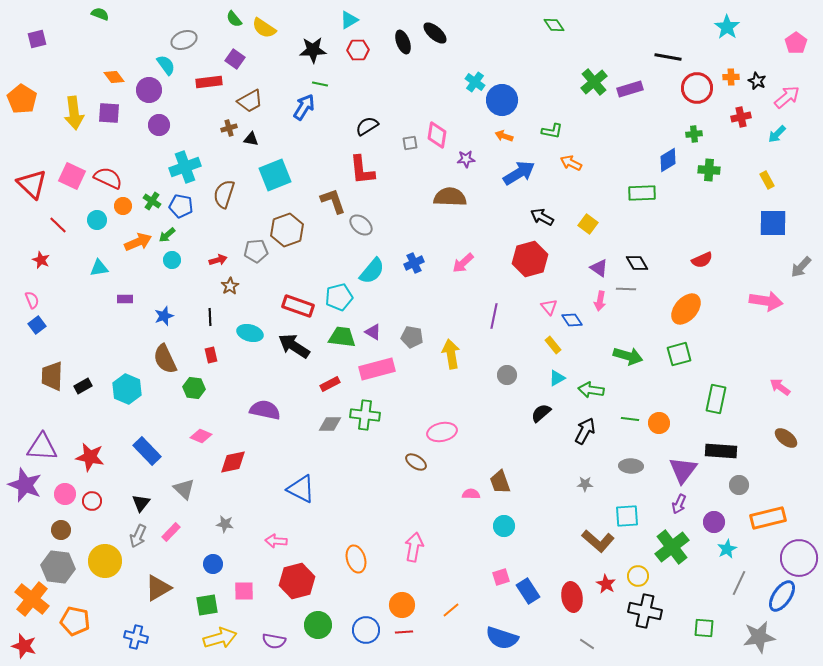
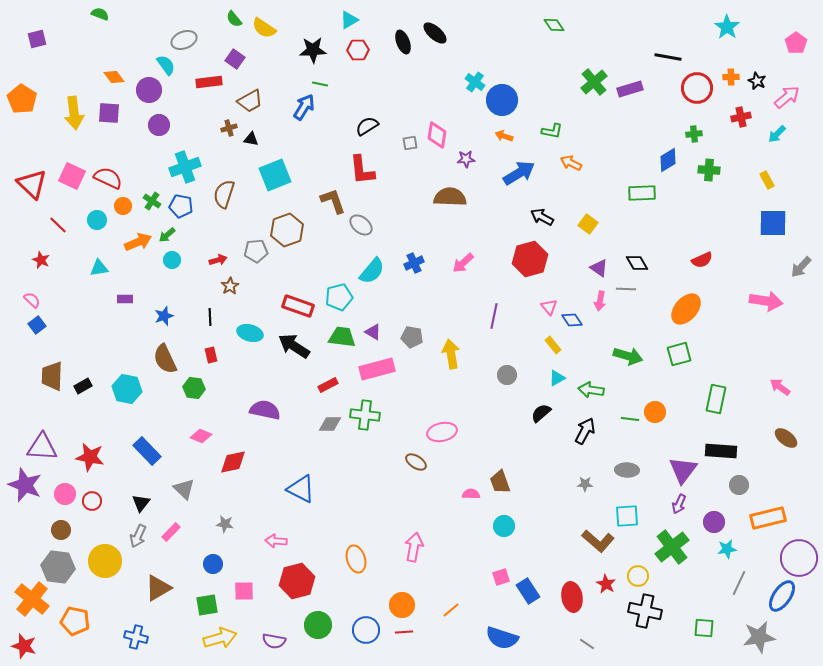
pink semicircle at (32, 300): rotated 24 degrees counterclockwise
red rectangle at (330, 384): moved 2 px left, 1 px down
cyan hexagon at (127, 389): rotated 12 degrees counterclockwise
orange circle at (659, 423): moved 4 px left, 11 px up
gray ellipse at (631, 466): moved 4 px left, 4 px down
cyan star at (727, 549): rotated 18 degrees clockwise
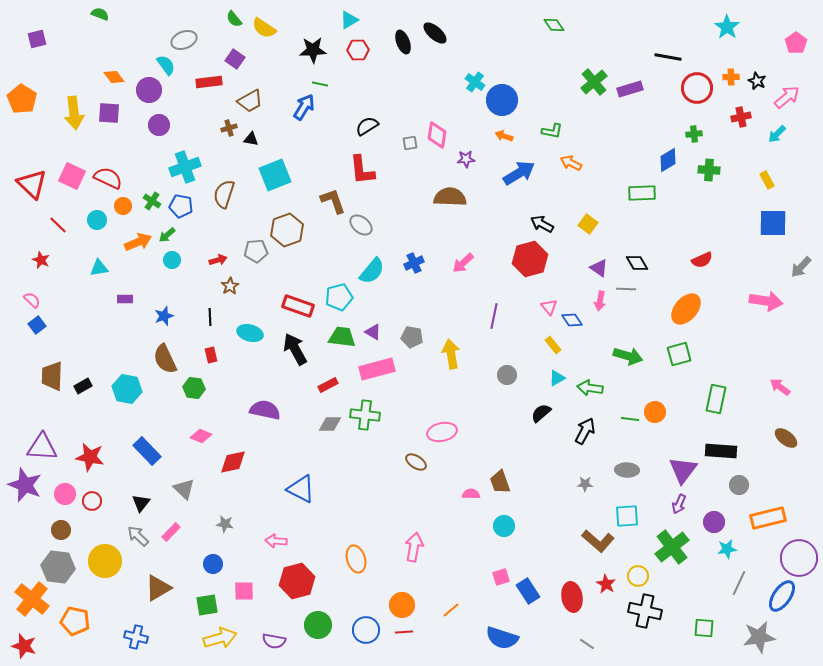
black arrow at (542, 217): moved 7 px down
black arrow at (294, 346): moved 1 px right, 3 px down; rotated 28 degrees clockwise
green arrow at (591, 390): moved 1 px left, 2 px up
gray arrow at (138, 536): rotated 110 degrees clockwise
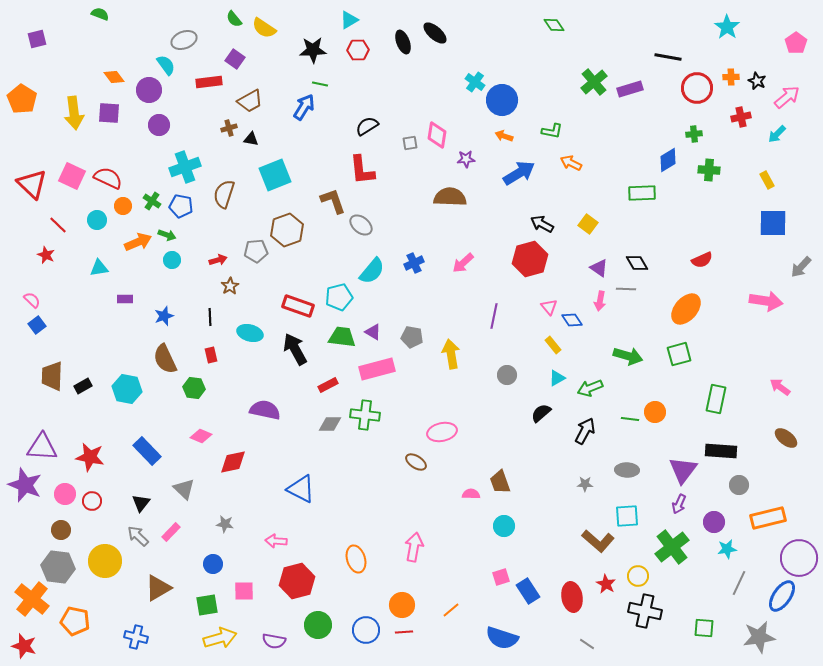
green arrow at (167, 235): rotated 120 degrees counterclockwise
red star at (41, 260): moved 5 px right, 5 px up
green arrow at (590, 388): rotated 30 degrees counterclockwise
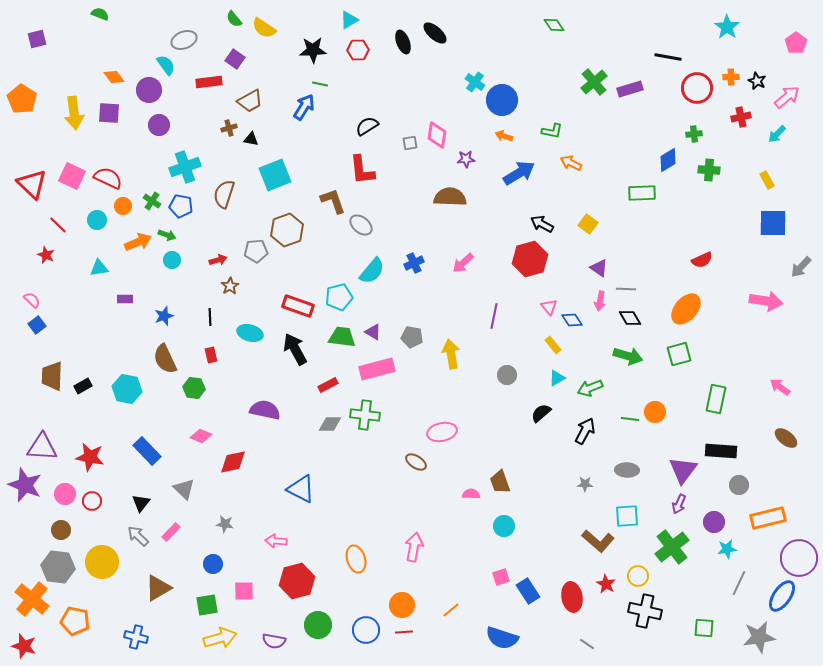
black diamond at (637, 263): moved 7 px left, 55 px down
yellow circle at (105, 561): moved 3 px left, 1 px down
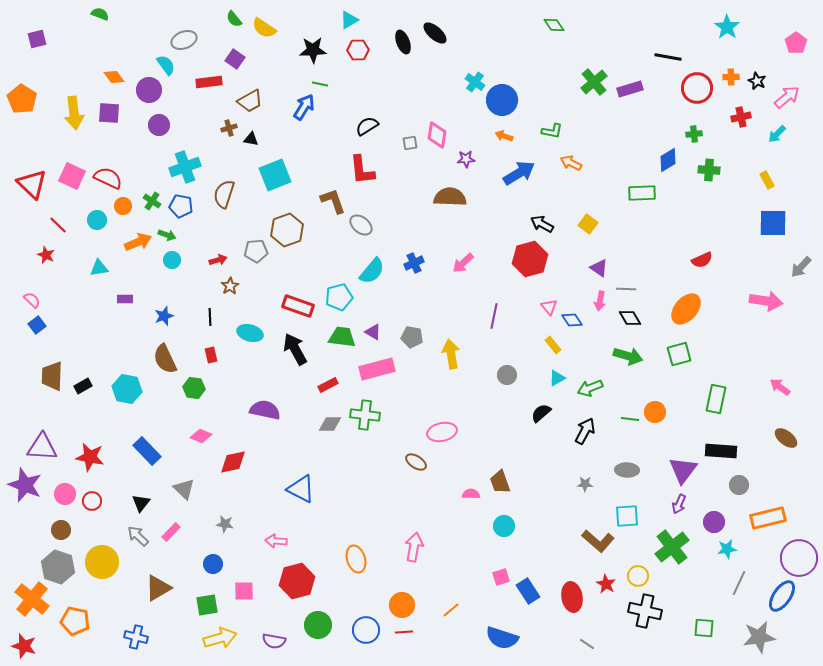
gray hexagon at (58, 567): rotated 12 degrees clockwise
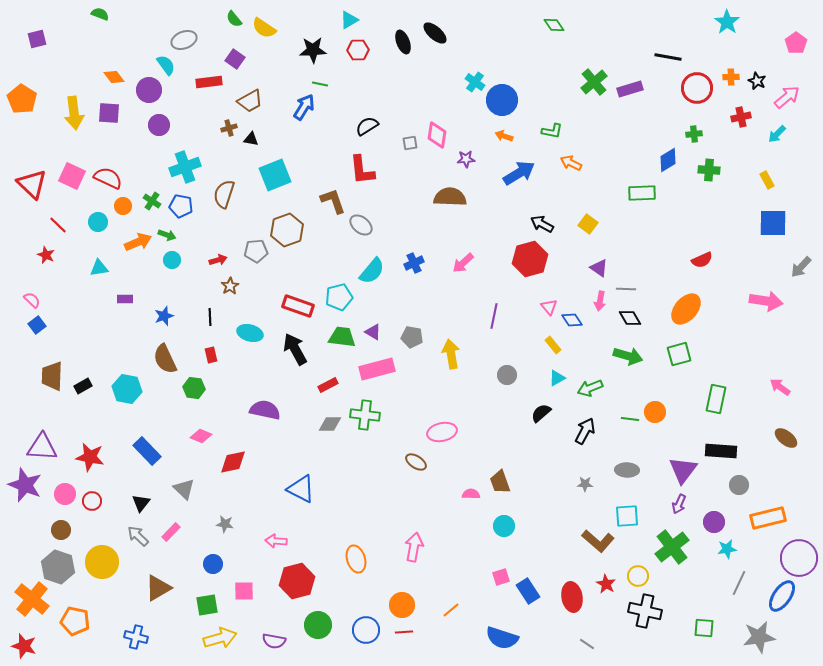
cyan star at (727, 27): moved 5 px up
cyan circle at (97, 220): moved 1 px right, 2 px down
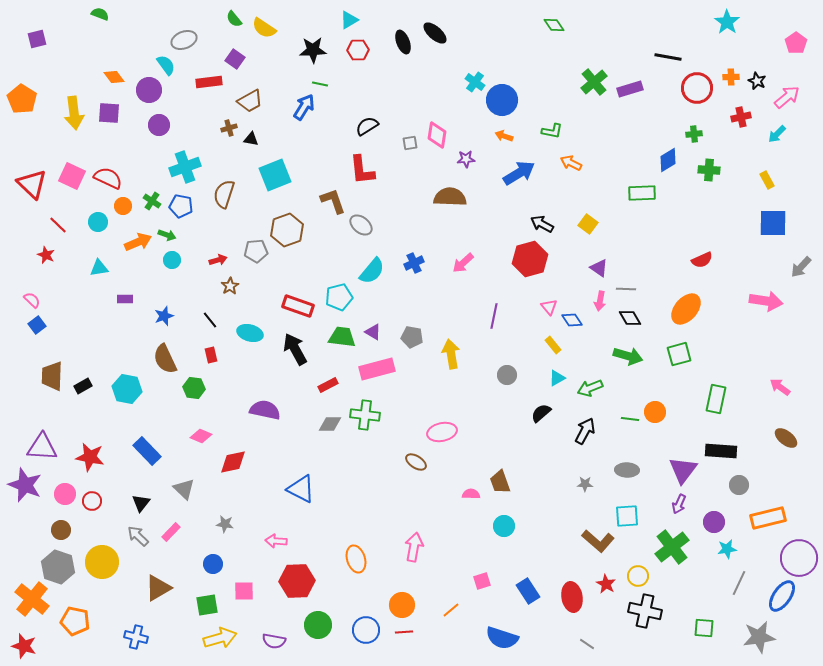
black line at (210, 317): moved 3 px down; rotated 36 degrees counterclockwise
pink square at (501, 577): moved 19 px left, 4 px down
red hexagon at (297, 581): rotated 12 degrees clockwise
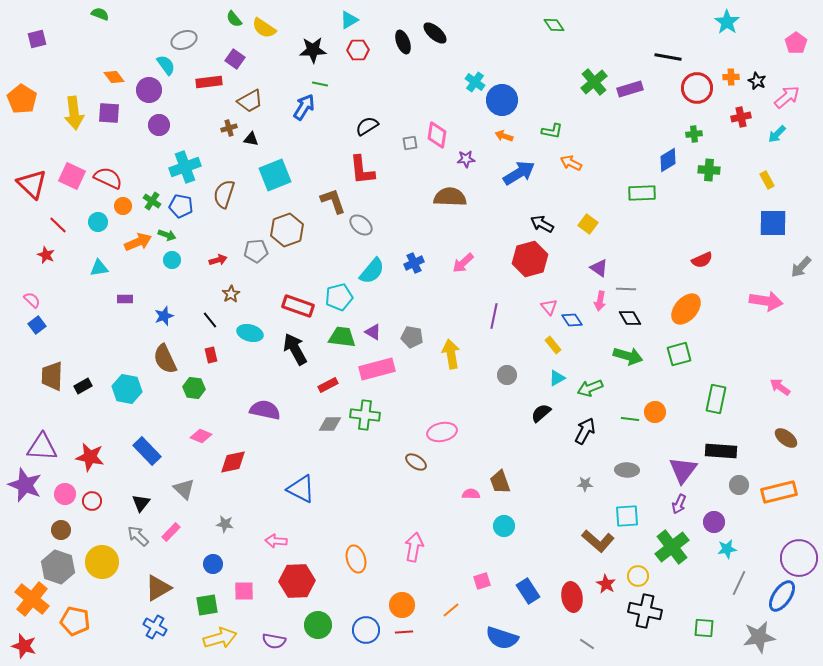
brown star at (230, 286): moved 1 px right, 8 px down
orange rectangle at (768, 518): moved 11 px right, 26 px up
blue cross at (136, 637): moved 19 px right, 10 px up; rotated 15 degrees clockwise
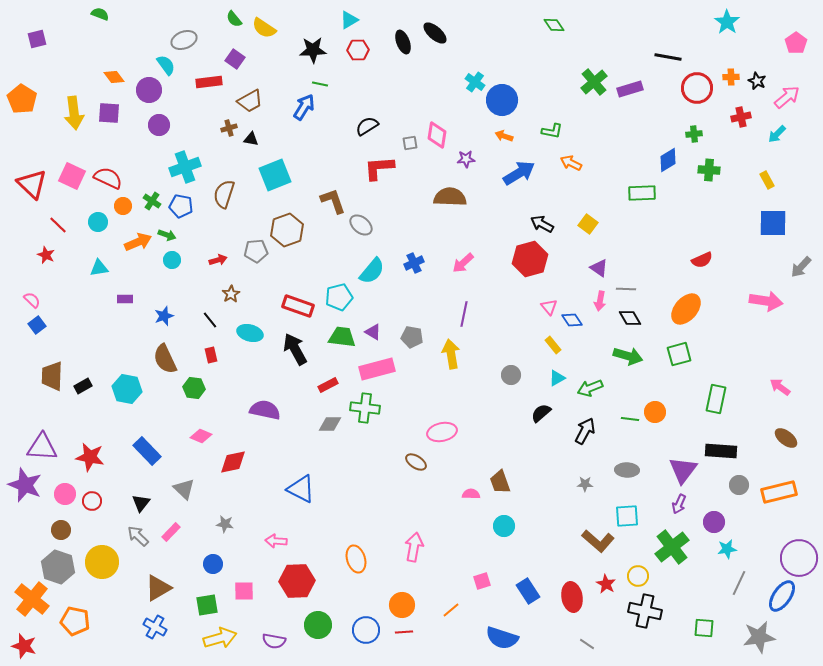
red L-shape at (362, 170): moved 17 px right, 2 px up; rotated 92 degrees clockwise
purple line at (494, 316): moved 30 px left, 2 px up
gray circle at (507, 375): moved 4 px right
green cross at (365, 415): moved 7 px up
